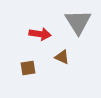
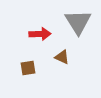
red arrow: rotated 10 degrees counterclockwise
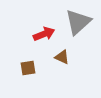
gray triangle: rotated 20 degrees clockwise
red arrow: moved 4 px right; rotated 20 degrees counterclockwise
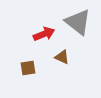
gray triangle: rotated 40 degrees counterclockwise
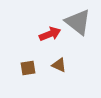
red arrow: moved 6 px right
brown triangle: moved 3 px left, 8 px down
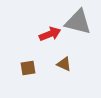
gray triangle: rotated 24 degrees counterclockwise
brown triangle: moved 5 px right, 1 px up
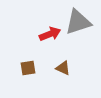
gray triangle: rotated 32 degrees counterclockwise
brown triangle: moved 1 px left, 4 px down
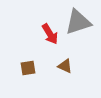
red arrow: rotated 80 degrees clockwise
brown triangle: moved 2 px right, 2 px up
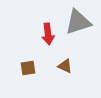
red arrow: moved 2 px left; rotated 25 degrees clockwise
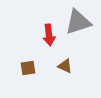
red arrow: moved 1 px right, 1 px down
